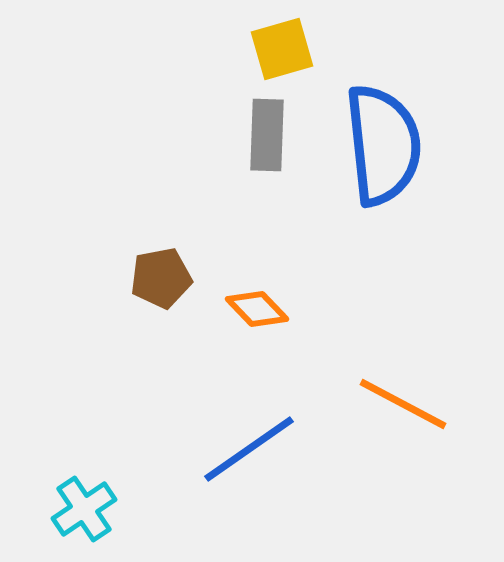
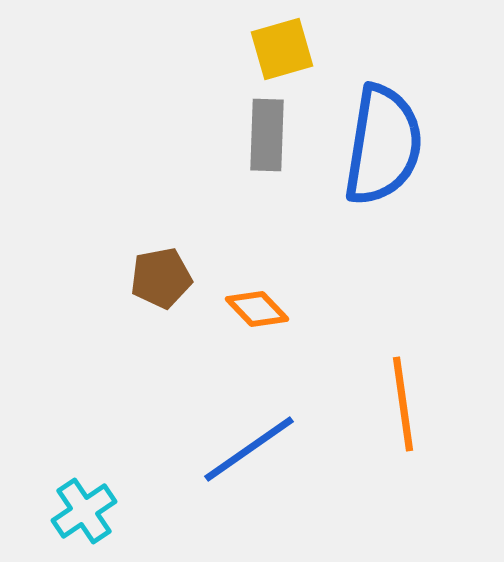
blue semicircle: rotated 15 degrees clockwise
orange line: rotated 54 degrees clockwise
cyan cross: moved 2 px down
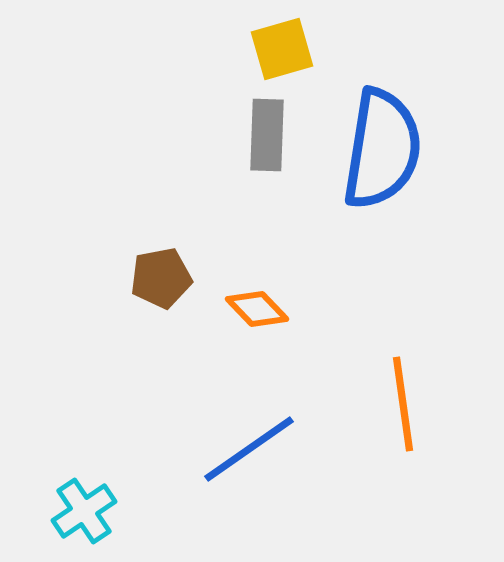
blue semicircle: moved 1 px left, 4 px down
